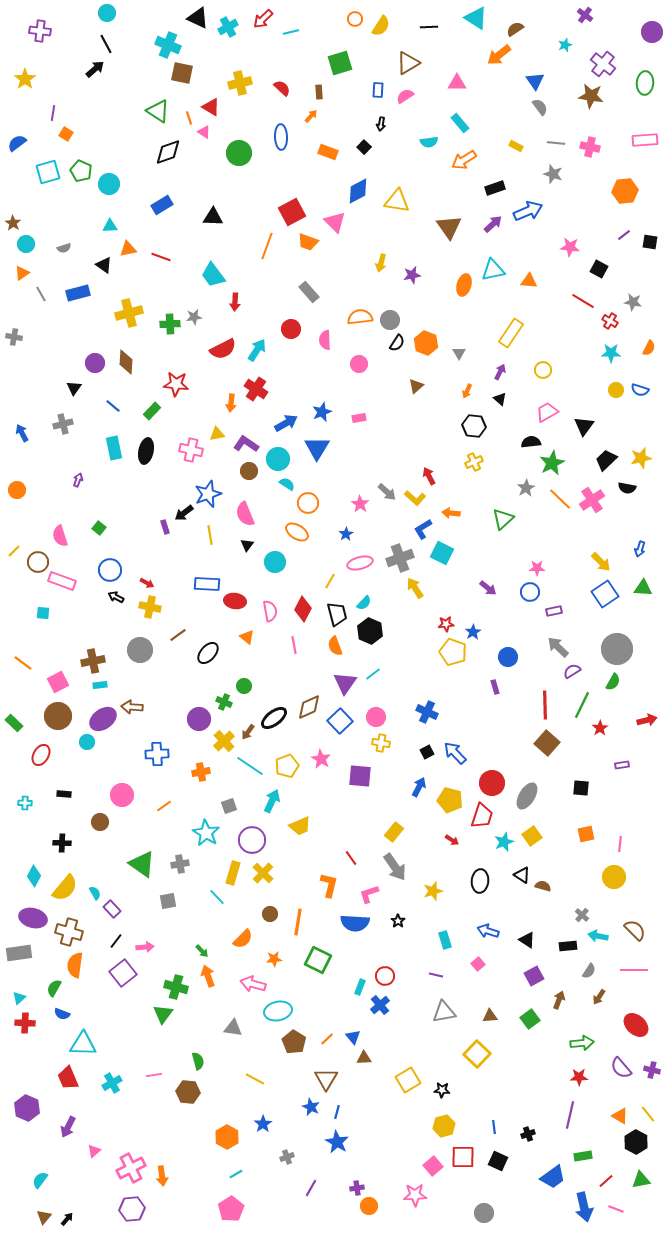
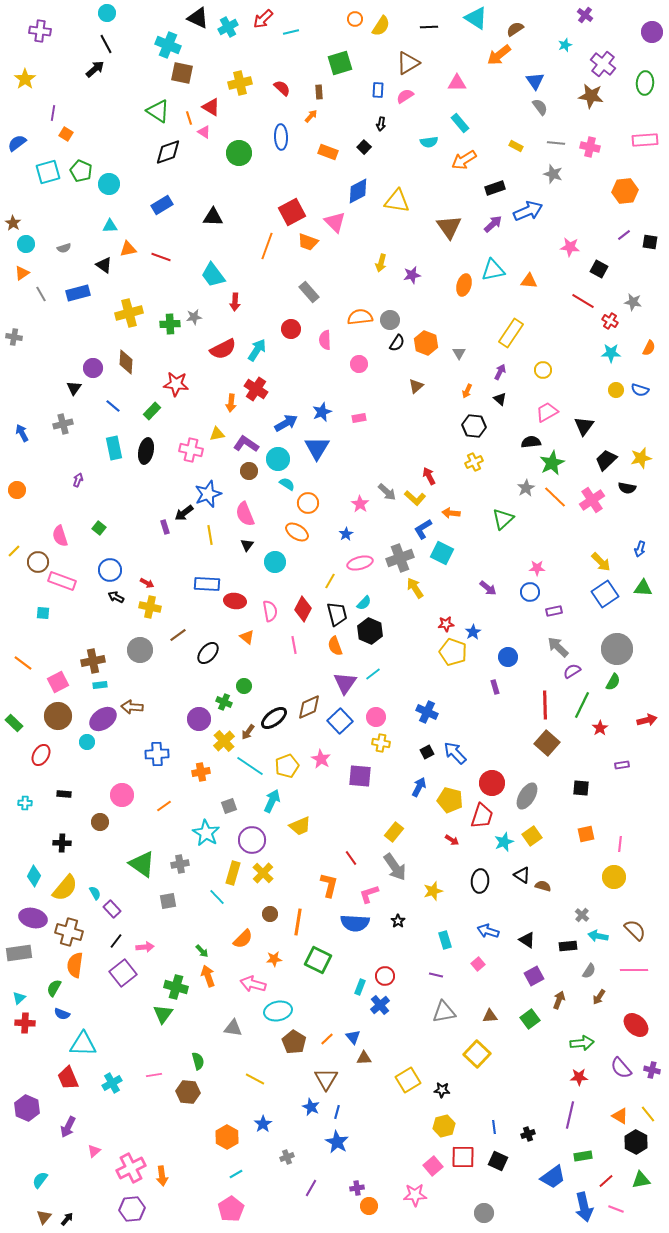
purple circle at (95, 363): moved 2 px left, 5 px down
orange line at (560, 499): moved 5 px left, 2 px up
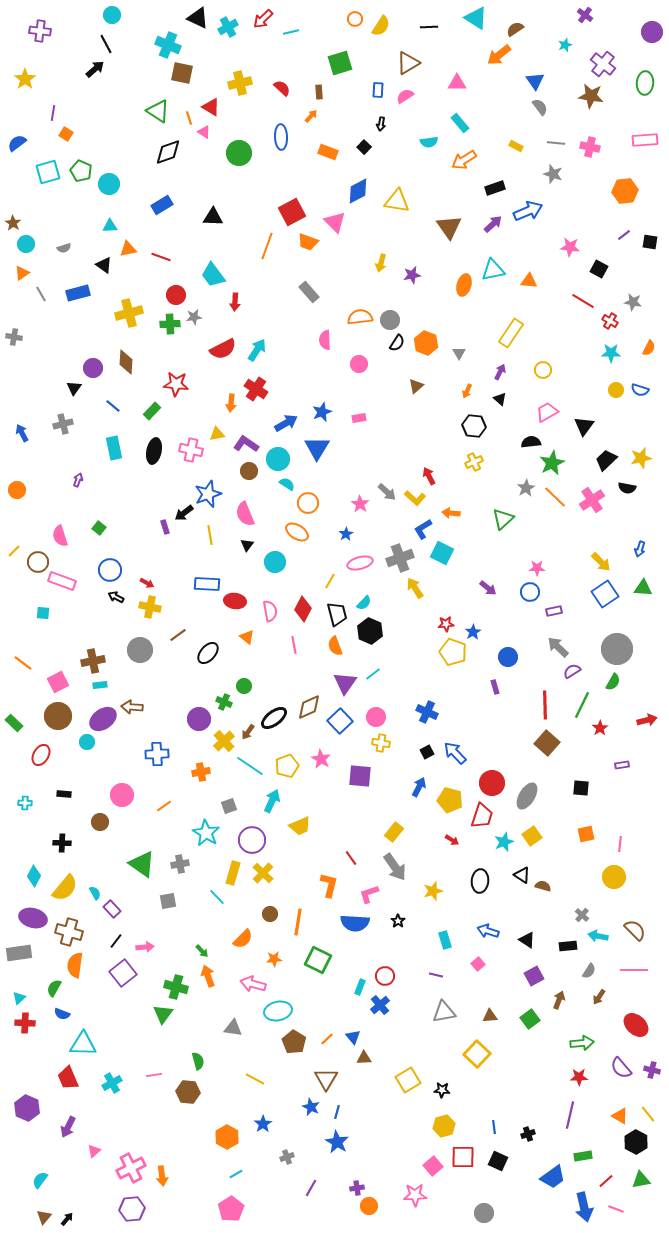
cyan circle at (107, 13): moved 5 px right, 2 px down
red circle at (291, 329): moved 115 px left, 34 px up
black ellipse at (146, 451): moved 8 px right
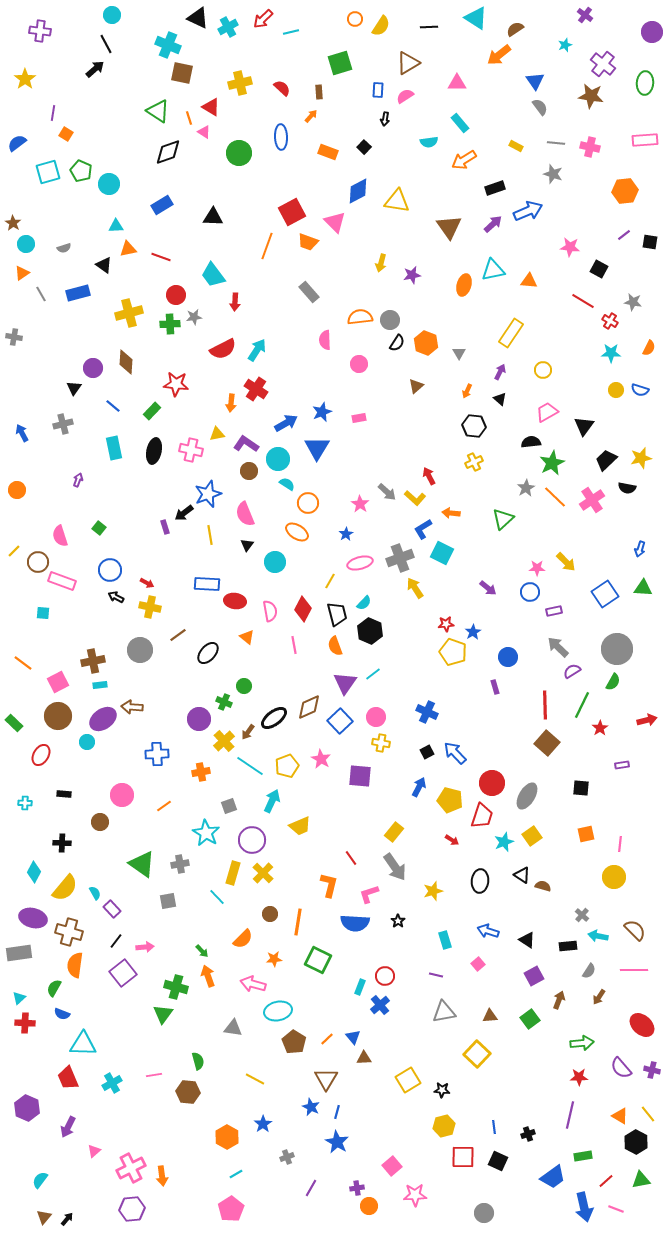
black arrow at (381, 124): moved 4 px right, 5 px up
cyan triangle at (110, 226): moved 6 px right
yellow arrow at (601, 562): moved 35 px left
cyan diamond at (34, 876): moved 4 px up
red ellipse at (636, 1025): moved 6 px right
pink square at (433, 1166): moved 41 px left
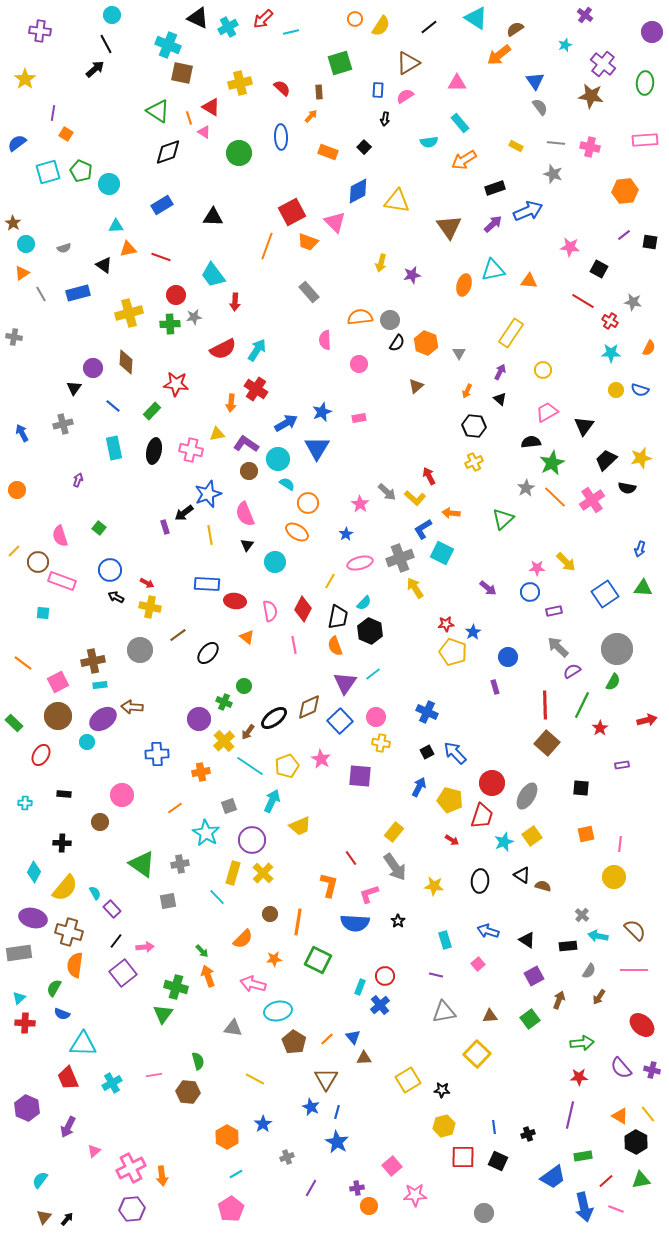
black line at (429, 27): rotated 36 degrees counterclockwise
black trapezoid at (337, 614): moved 1 px right, 3 px down; rotated 25 degrees clockwise
orange line at (164, 806): moved 11 px right, 2 px down
yellow star at (433, 891): moved 1 px right, 5 px up; rotated 24 degrees clockwise
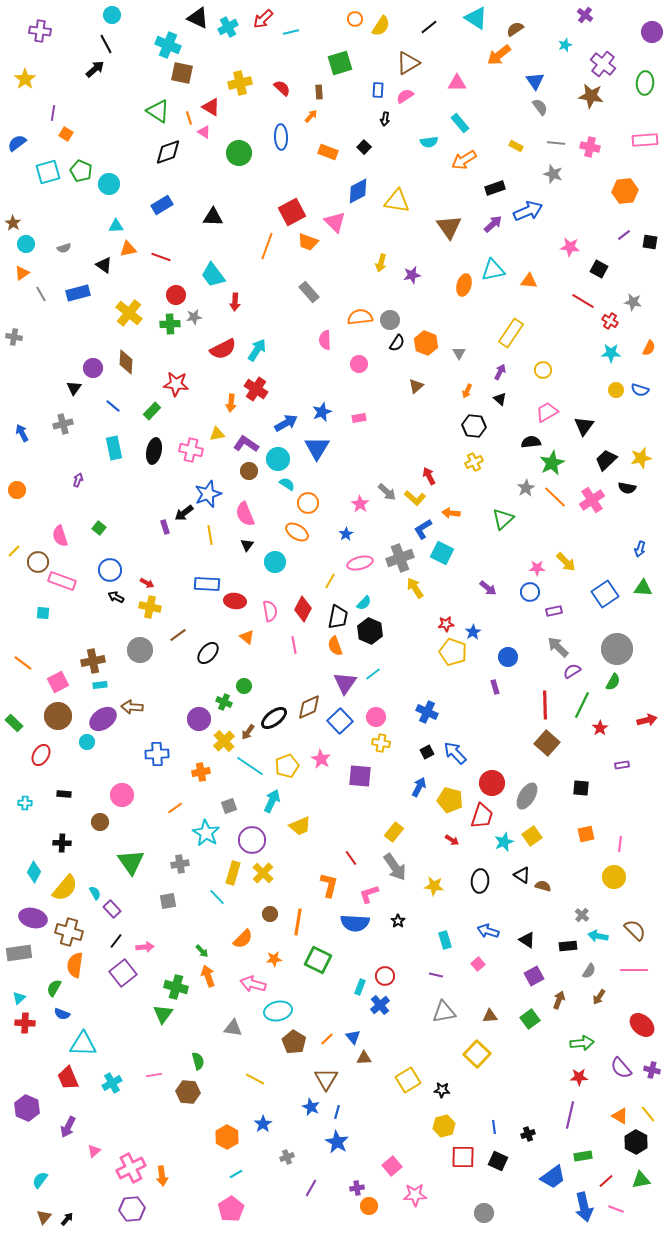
yellow cross at (129, 313): rotated 36 degrees counterclockwise
green triangle at (142, 864): moved 11 px left, 2 px up; rotated 20 degrees clockwise
